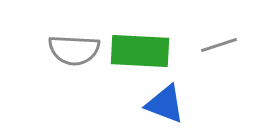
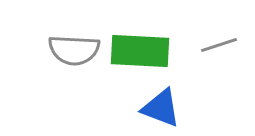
blue triangle: moved 4 px left, 4 px down
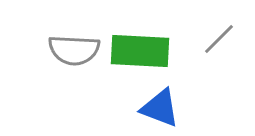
gray line: moved 6 px up; rotated 27 degrees counterclockwise
blue triangle: moved 1 px left
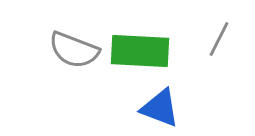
gray line: rotated 18 degrees counterclockwise
gray semicircle: rotated 18 degrees clockwise
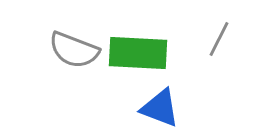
green rectangle: moved 2 px left, 2 px down
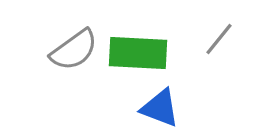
gray line: rotated 12 degrees clockwise
gray semicircle: rotated 57 degrees counterclockwise
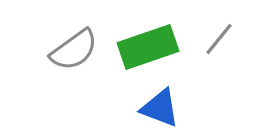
green rectangle: moved 10 px right, 6 px up; rotated 22 degrees counterclockwise
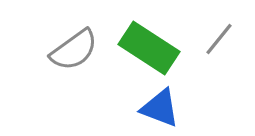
green rectangle: moved 1 px right, 1 px down; rotated 52 degrees clockwise
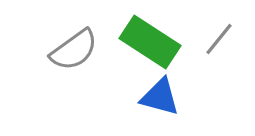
green rectangle: moved 1 px right, 6 px up
blue triangle: moved 11 px up; rotated 6 degrees counterclockwise
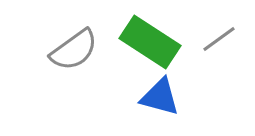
gray line: rotated 15 degrees clockwise
